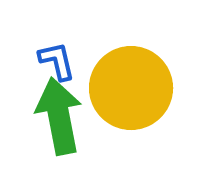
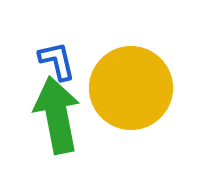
green arrow: moved 2 px left, 1 px up
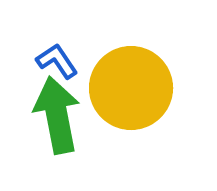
blue L-shape: rotated 21 degrees counterclockwise
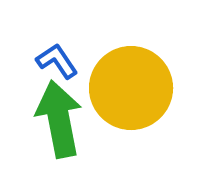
green arrow: moved 2 px right, 4 px down
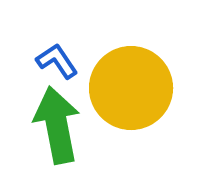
green arrow: moved 2 px left, 6 px down
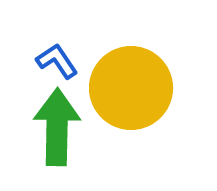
green arrow: moved 2 px down; rotated 12 degrees clockwise
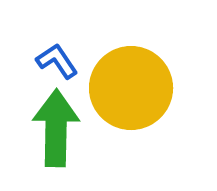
green arrow: moved 1 px left, 1 px down
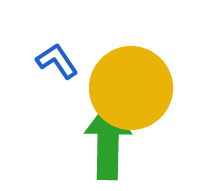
green arrow: moved 52 px right, 13 px down
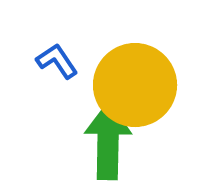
yellow circle: moved 4 px right, 3 px up
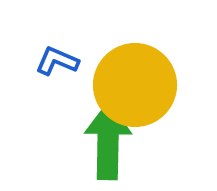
blue L-shape: rotated 33 degrees counterclockwise
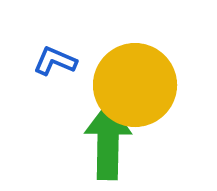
blue L-shape: moved 2 px left
